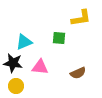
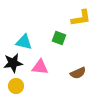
green square: rotated 16 degrees clockwise
cyan triangle: rotated 36 degrees clockwise
black star: rotated 18 degrees counterclockwise
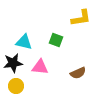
green square: moved 3 px left, 2 px down
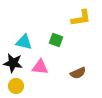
black star: rotated 18 degrees clockwise
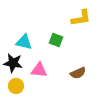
pink triangle: moved 1 px left, 3 px down
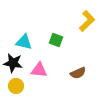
yellow L-shape: moved 6 px right, 3 px down; rotated 35 degrees counterclockwise
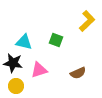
pink triangle: rotated 24 degrees counterclockwise
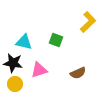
yellow L-shape: moved 1 px right, 1 px down
yellow circle: moved 1 px left, 2 px up
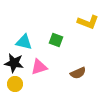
yellow L-shape: rotated 65 degrees clockwise
black star: moved 1 px right
pink triangle: moved 3 px up
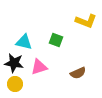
yellow L-shape: moved 2 px left, 1 px up
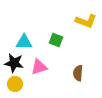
cyan triangle: rotated 12 degrees counterclockwise
brown semicircle: rotated 119 degrees clockwise
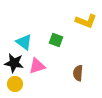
cyan triangle: rotated 36 degrees clockwise
pink triangle: moved 2 px left, 1 px up
